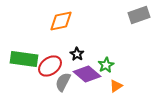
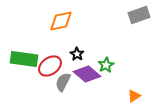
orange triangle: moved 18 px right, 10 px down
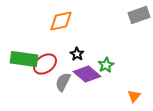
red ellipse: moved 5 px left, 2 px up
orange triangle: rotated 16 degrees counterclockwise
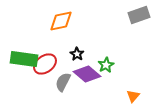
orange triangle: moved 1 px left
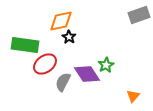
black star: moved 8 px left, 17 px up
green rectangle: moved 1 px right, 14 px up
purple diamond: rotated 16 degrees clockwise
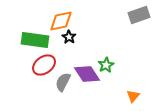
green rectangle: moved 10 px right, 5 px up
red ellipse: moved 1 px left, 1 px down
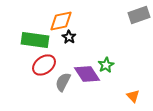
orange triangle: rotated 24 degrees counterclockwise
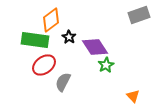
orange diamond: moved 10 px left, 1 px up; rotated 25 degrees counterclockwise
purple diamond: moved 8 px right, 27 px up
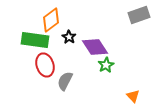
red ellipse: moved 1 px right; rotated 70 degrees counterclockwise
gray semicircle: moved 2 px right, 1 px up
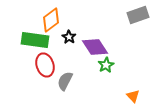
gray rectangle: moved 1 px left
